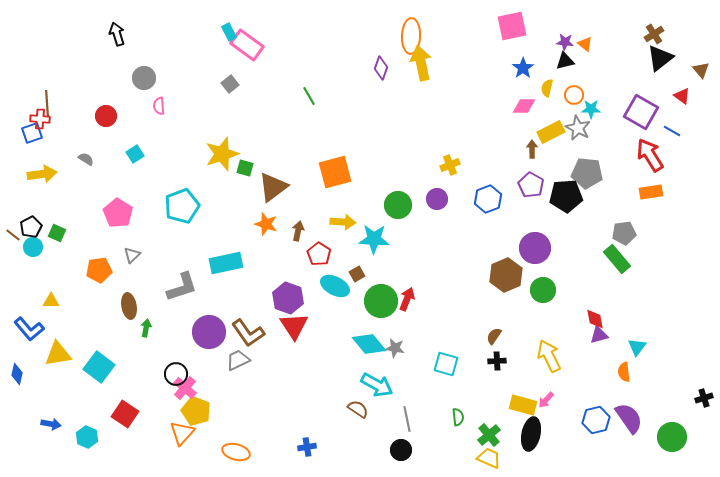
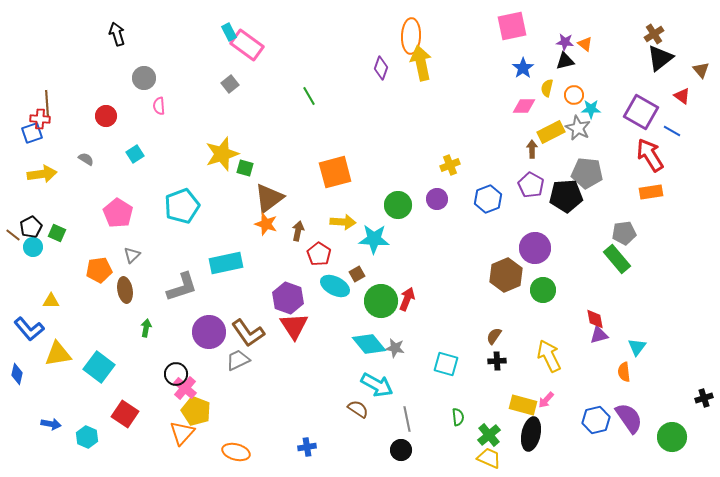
brown triangle at (273, 187): moved 4 px left, 11 px down
brown ellipse at (129, 306): moved 4 px left, 16 px up
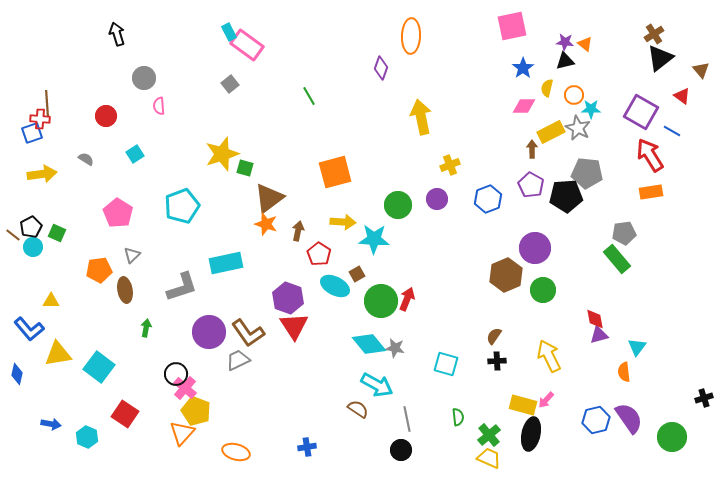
yellow arrow at (421, 63): moved 54 px down
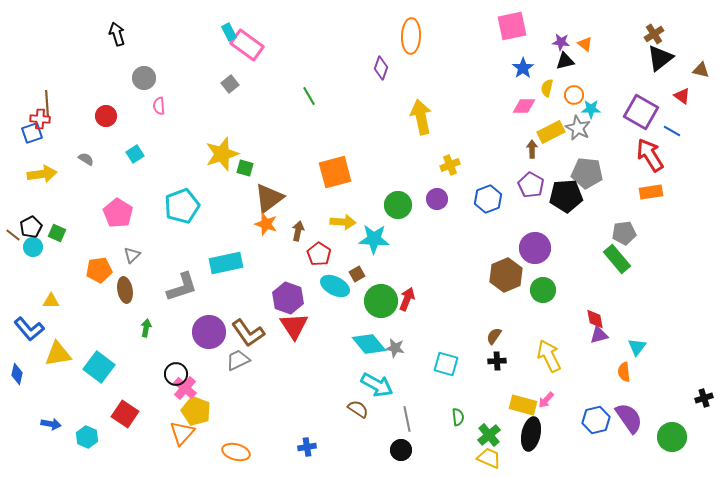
purple star at (565, 42): moved 4 px left
brown triangle at (701, 70): rotated 36 degrees counterclockwise
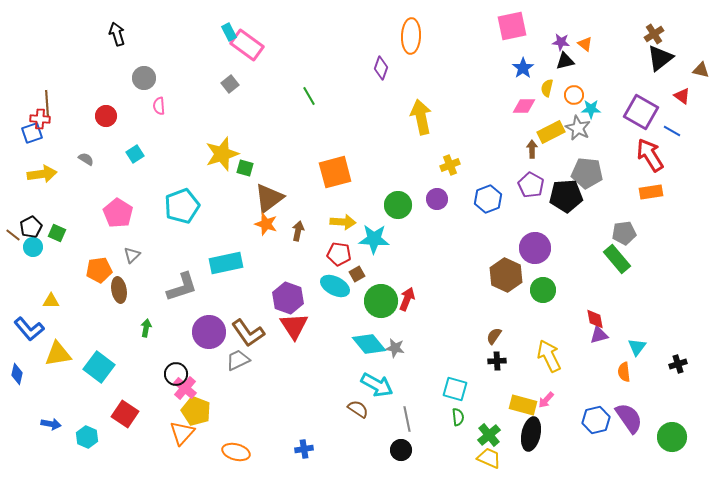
red pentagon at (319, 254): moved 20 px right; rotated 25 degrees counterclockwise
brown hexagon at (506, 275): rotated 12 degrees counterclockwise
brown ellipse at (125, 290): moved 6 px left
cyan square at (446, 364): moved 9 px right, 25 px down
black cross at (704, 398): moved 26 px left, 34 px up
blue cross at (307, 447): moved 3 px left, 2 px down
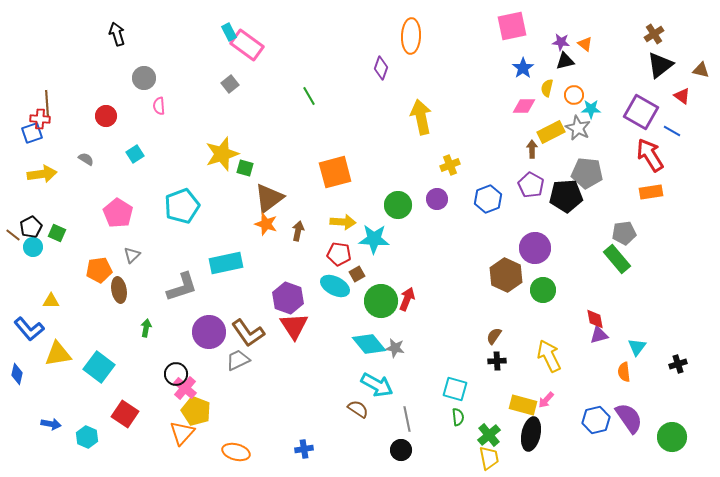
black triangle at (660, 58): moved 7 px down
yellow trapezoid at (489, 458): rotated 55 degrees clockwise
